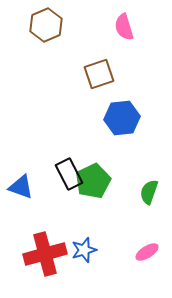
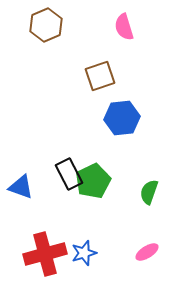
brown square: moved 1 px right, 2 px down
blue star: moved 3 px down
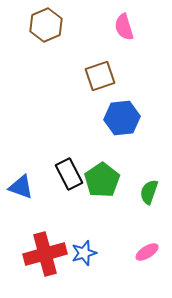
green pentagon: moved 9 px right, 1 px up; rotated 8 degrees counterclockwise
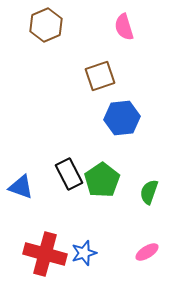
red cross: rotated 30 degrees clockwise
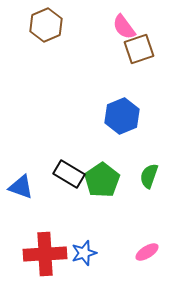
pink semicircle: rotated 20 degrees counterclockwise
brown square: moved 39 px right, 27 px up
blue hexagon: moved 2 px up; rotated 16 degrees counterclockwise
black rectangle: rotated 32 degrees counterclockwise
green semicircle: moved 16 px up
red cross: rotated 18 degrees counterclockwise
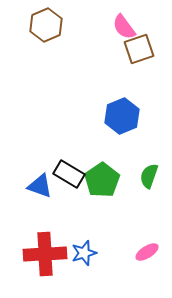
blue triangle: moved 19 px right, 1 px up
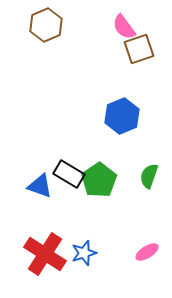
green pentagon: moved 3 px left
red cross: rotated 36 degrees clockwise
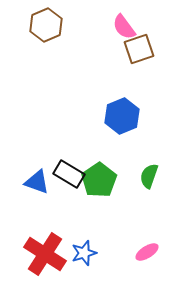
blue triangle: moved 3 px left, 4 px up
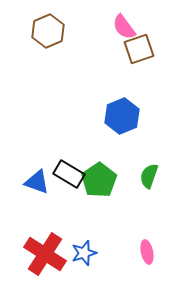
brown hexagon: moved 2 px right, 6 px down
pink ellipse: rotated 70 degrees counterclockwise
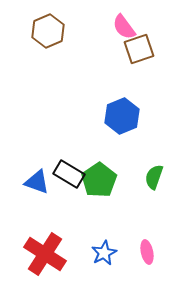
green semicircle: moved 5 px right, 1 px down
blue star: moved 20 px right; rotated 10 degrees counterclockwise
